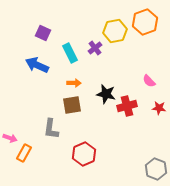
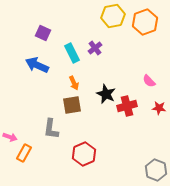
yellow hexagon: moved 2 px left, 15 px up
cyan rectangle: moved 2 px right
orange arrow: rotated 64 degrees clockwise
black star: rotated 12 degrees clockwise
pink arrow: moved 1 px up
gray hexagon: moved 1 px down
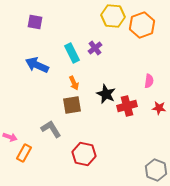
yellow hexagon: rotated 15 degrees clockwise
orange hexagon: moved 3 px left, 3 px down
purple square: moved 8 px left, 11 px up; rotated 14 degrees counterclockwise
pink semicircle: rotated 128 degrees counterclockwise
gray L-shape: rotated 140 degrees clockwise
red hexagon: rotated 25 degrees counterclockwise
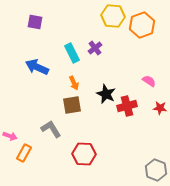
blue arrow: moved 2 px down
pink semicircle: rotated 64 degrees counterclockwise
red star: moved 1 px right
pink arrow: moved 1 px up
red hexagon: rotated 10 degrees counterclockwise
